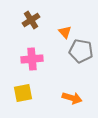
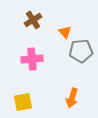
brown cross: moved 2 px right
gray pentagon: rotated 15 degrees counterclockwise
yellow square: moved 9 px down
orange arrow: rotated 90 degrees clockwise
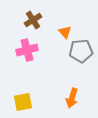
pink cross: moved 5 px left, 9 px up; rotated 10 degrees counterclockwise
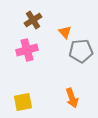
orange arrow: rotated 36 degrees counterclockwise
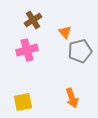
gray pentagon: moved 1 px left; rotated 10 degrees counterclockwise
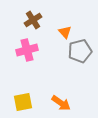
orange arrow: moved 11 px left, 5 px down; rotated 36 degrees counterclockwise
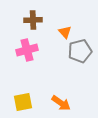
brown cross: rotated 30 degrees clockwise
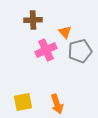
pink cross: moved 19 px right; rotated 10 degrees counterclockwise
orange arrow: moved 4 px left, 1 px down; rotated 36 degrees clockwise
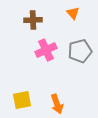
orange triangle: moved 8 px right, 19 px up
yellow square: moved 1 px left, 2 px up
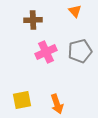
orange triangle: moved 2 px right, 2 px up
pink cross: moved 2 px down
